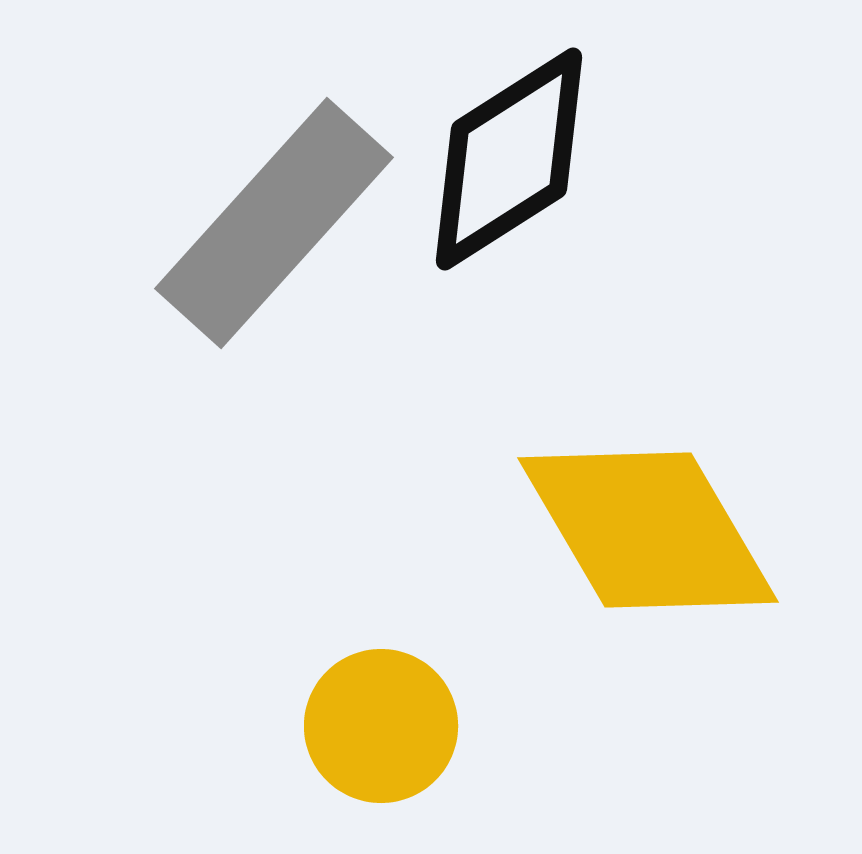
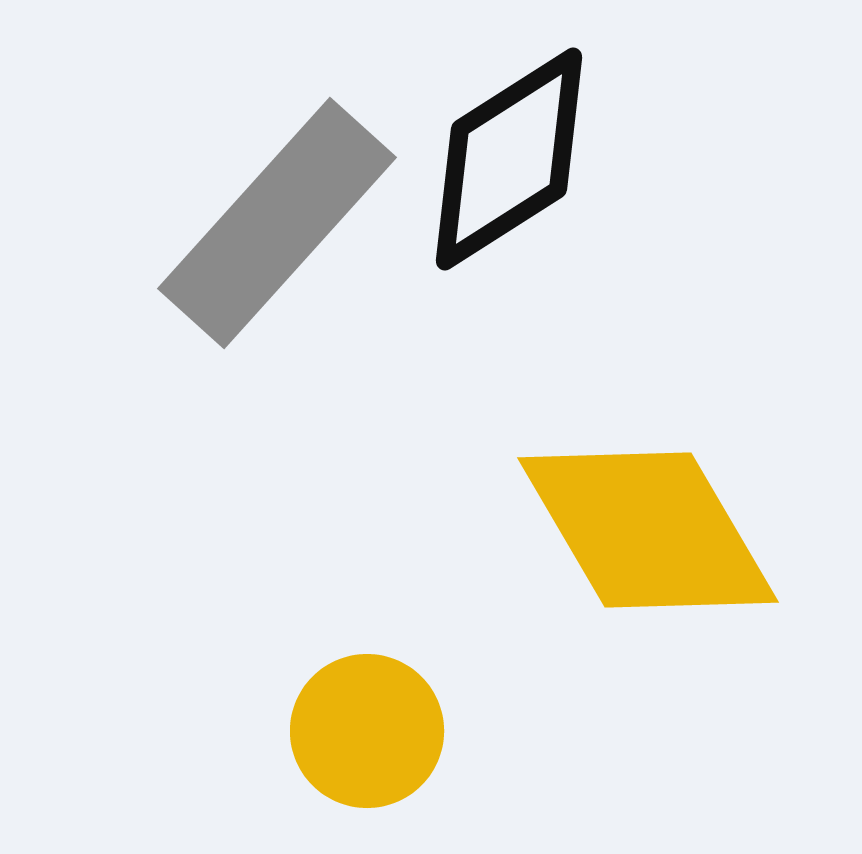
gray rectangle: moved 3 px right
yellow circle: moved 14 px left, 5 px down
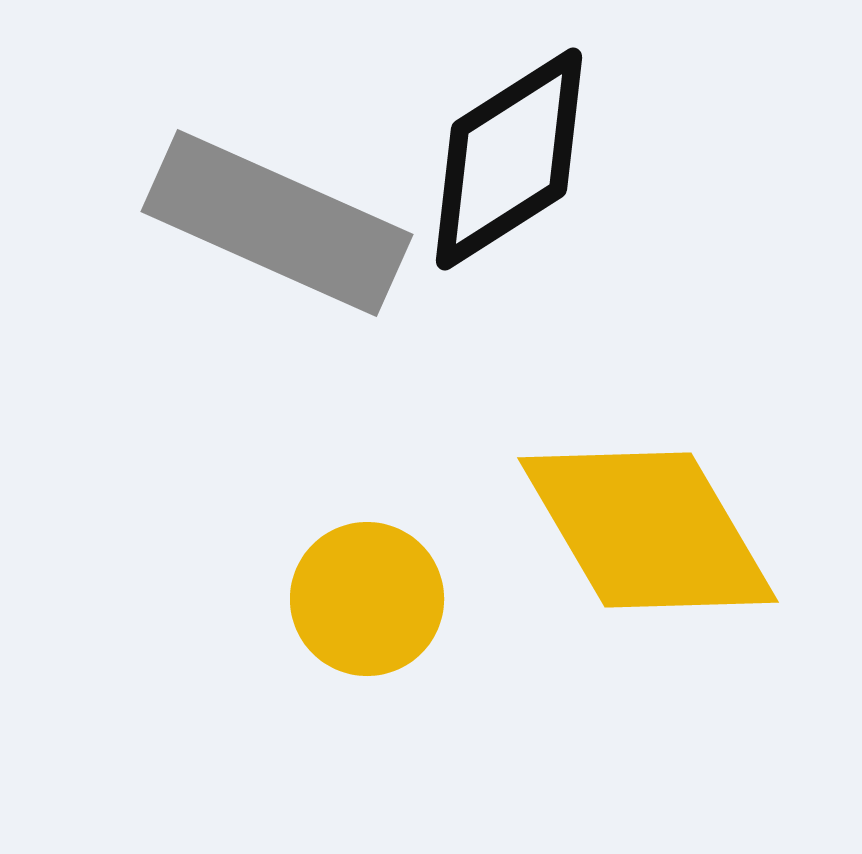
gray rectangle: rotated 72 degrees clockwise
yellow circle: moved 132 px up
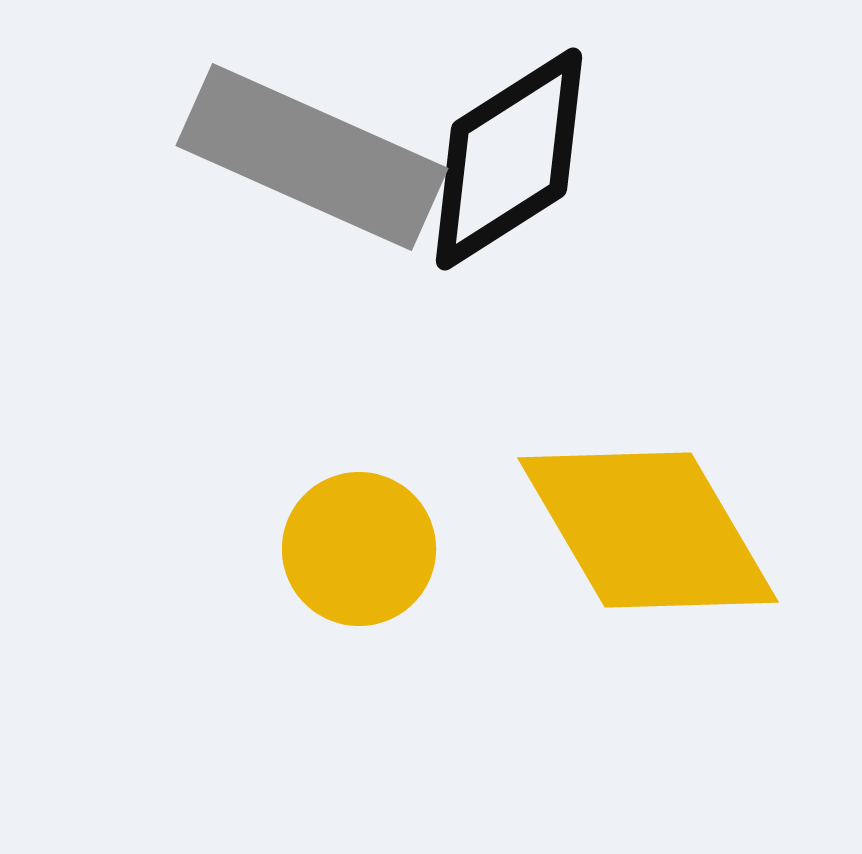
gray rectangle: moved 35 px right, 66 px up
yellow circle: moved 8 px left, 50 px up
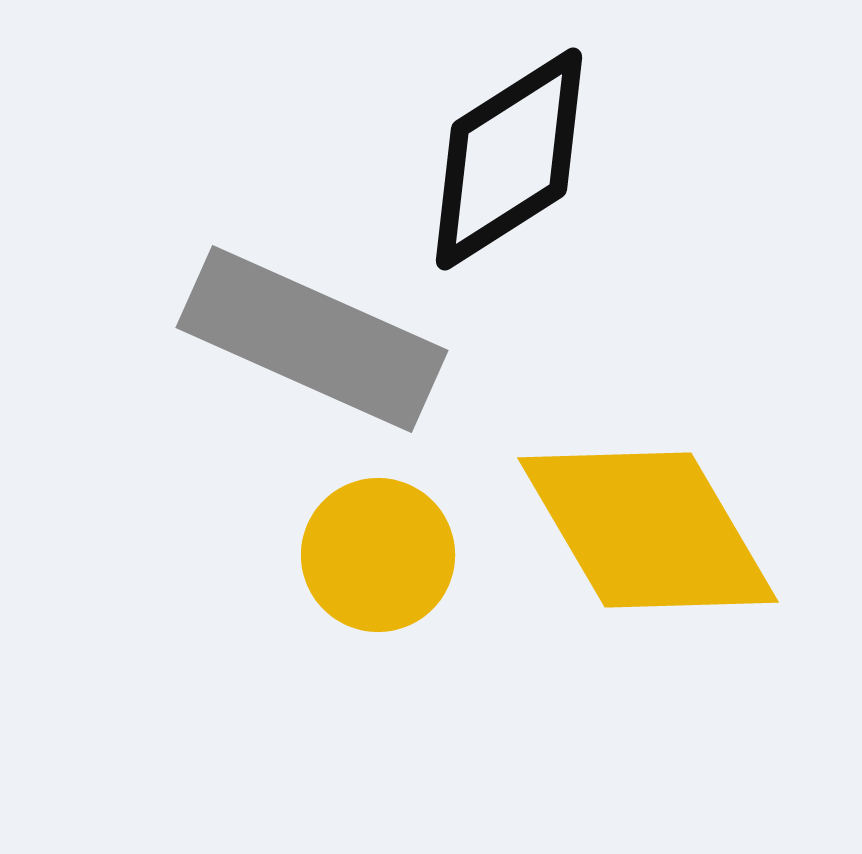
gray rectangle: moved 182 px down
yellow circle: moved 19 px right, 6 px down
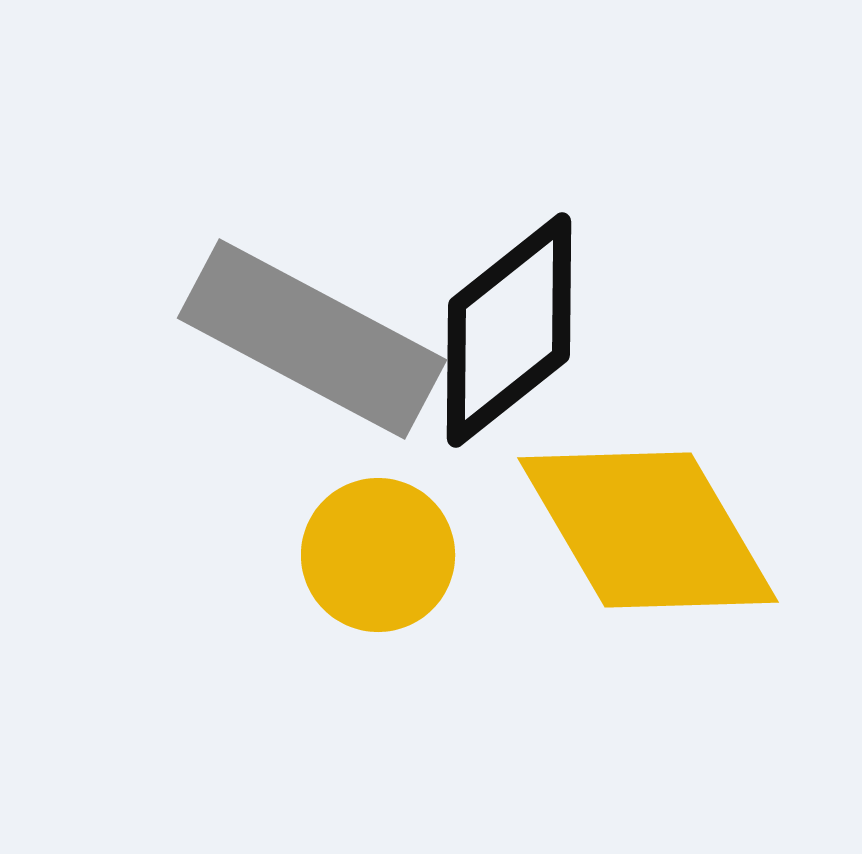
black diamond: moved 171 px down; rotated 6 degrees counterclockwise
gray rectangle: rotated 4 degrees clockwise
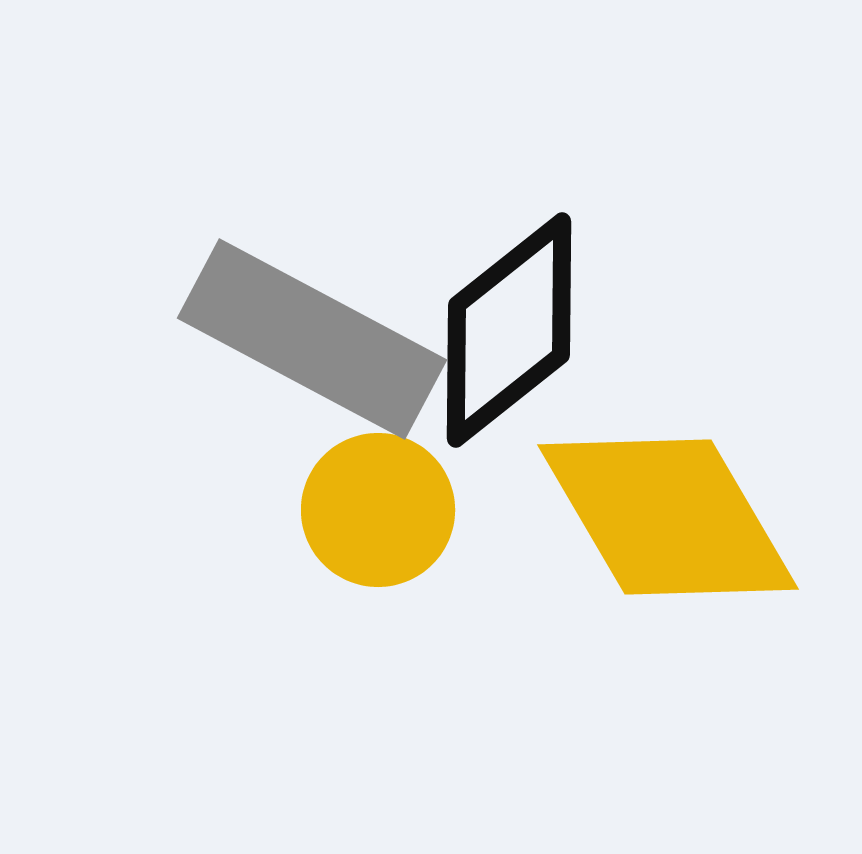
yellow diamond: moved 20 px right, 13 px up
yellow circle: moved 45 px up
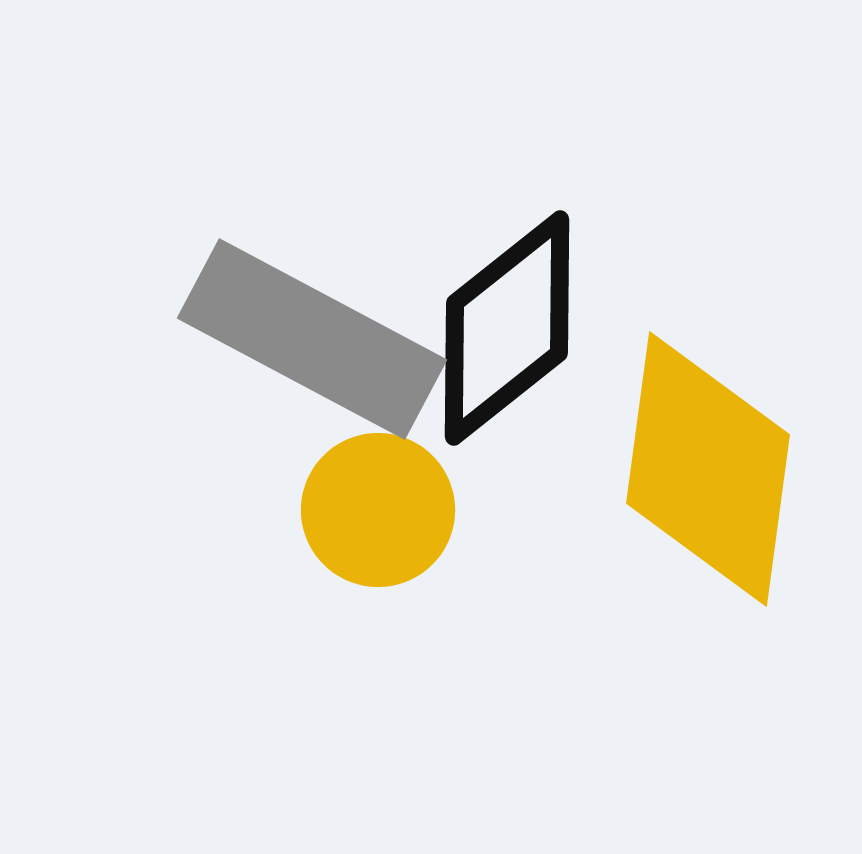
black diamond: moved 2 px left, 2 px up
yellow diamond: moved 40 px right, 48 px up; rotated 38 degrees clockwise
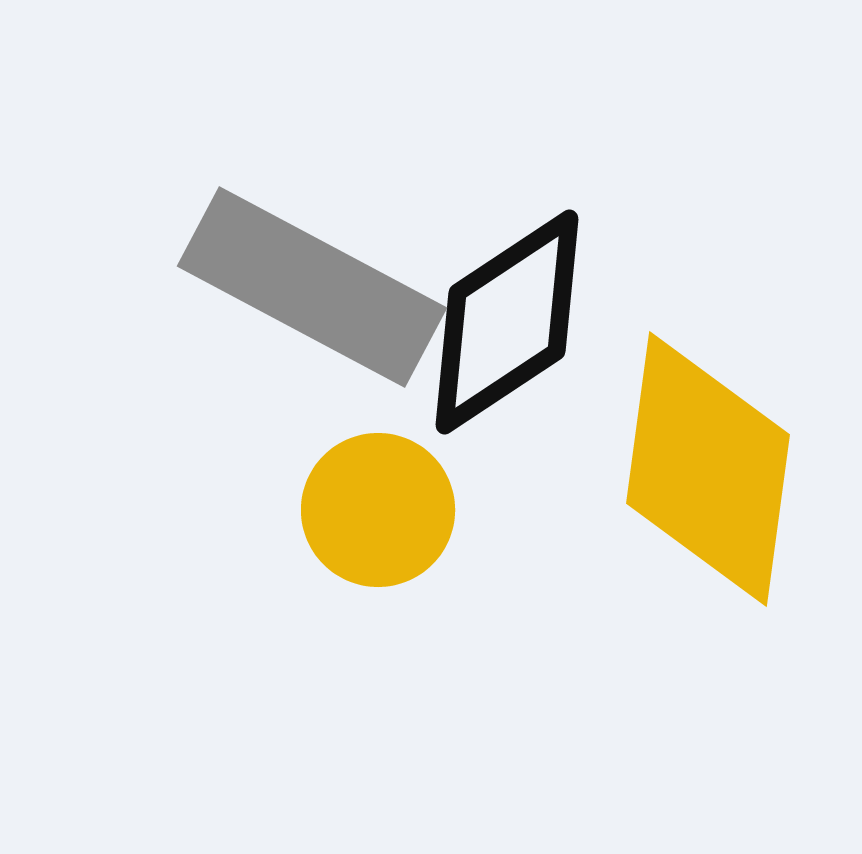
black diamond: moved 6 px up; rotated 5 degrees clockwise
gray rectangle: moved 52 px up
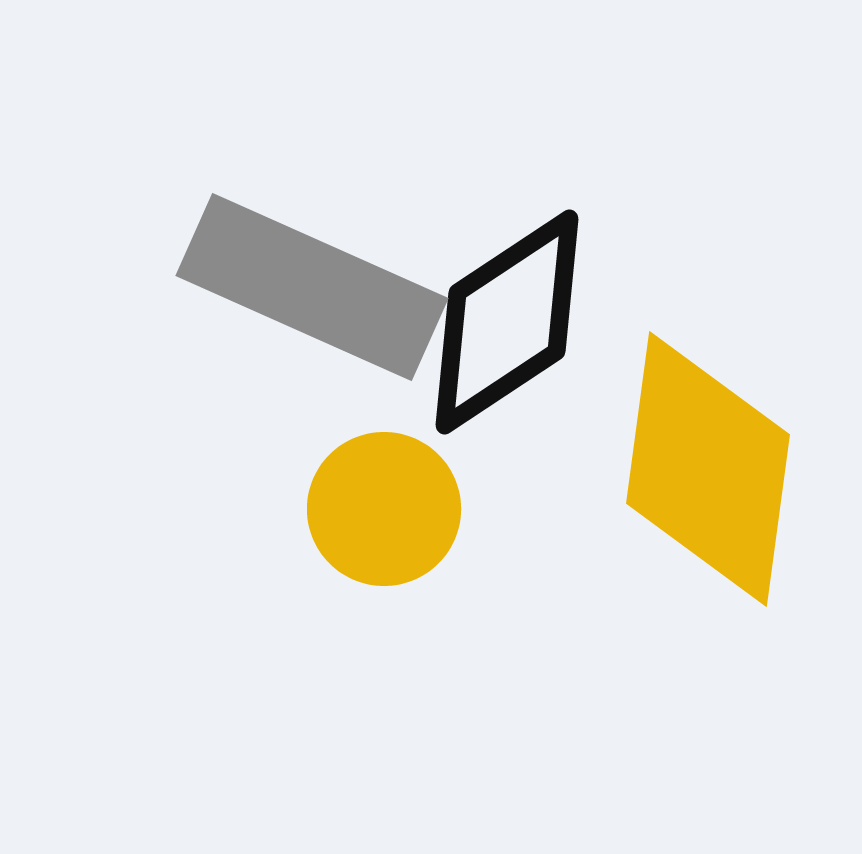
gray rectangle: rotated 4 degrees counterclockwise
yellow circle: moved 6 px right, 1 px up
